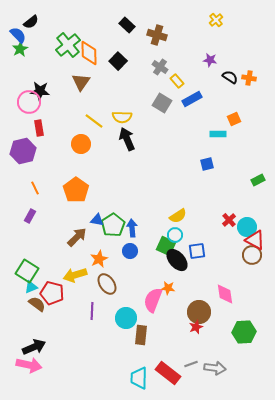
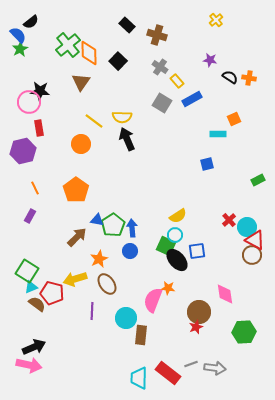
yellow arrow at (75, 275): moved 4 px down
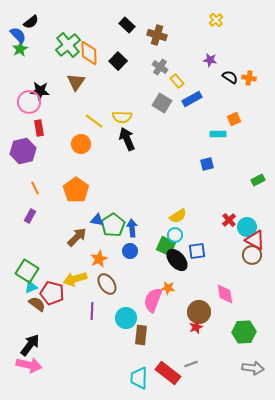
brown triangle at (81, 82): moved 5 px left
black arrow at (34, 347): moved 4 px left, 2 px up; rotated 30 degrees counterclockwise
gray arrow at (215, 368): moved 38 px right
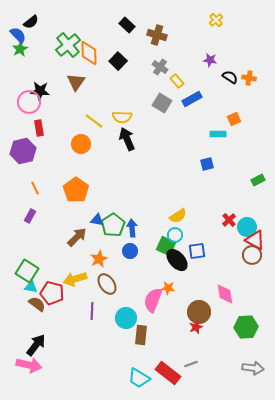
cyan triangle at (31, 287): rotated 32 degrees clockwise
green hexagon at (244, 332): moved 2 px right, 5 px up
black arrow at (30, 345): moved 6 px right
cyan trapezoid at (139, 378): rotated 60 degrees counterclockwise
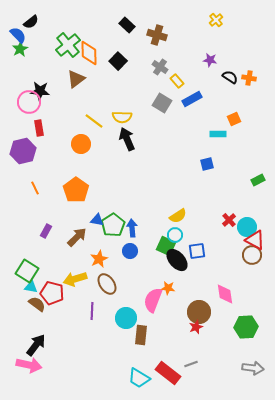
brown triangle at (76, 82): moved 3 px up; rotated 18 degrees clockwise
purple rectangle at (30, 216): moved 16 px right, 15 px down
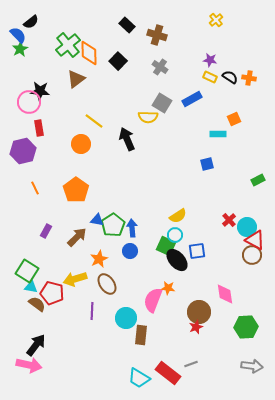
yellow rectangle at (177, 81): moved 33 px right, 4 px up; rotated 24 degrees counterclockwise
yellow semicircle at (122, 117): moved 26 px right
gray arrow at (253, 368): moved 1 px left, 2 px up
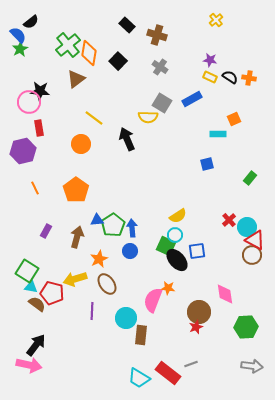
orange diamond at (89, 53): rotated 10 degrees clockwise
yellow line at (94, 121): moved 3 px up
green rectangle at (258, 180): moved 8 px left, 2 px up; rotated 24 degrees counterclockwise
blue triangle at (97, 220): rotated 16 degrees counterclockwise
brown arrow at (77, 237): rotated 30 degrees counterclockwise
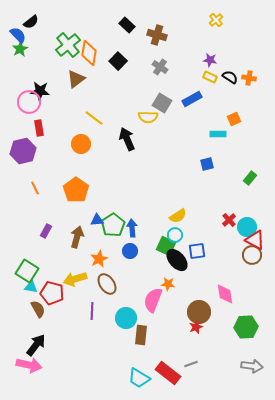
orange star at (168, 288): moved 4 px up
brown semicircle at (37, 304): moved 1 px right, 5 px down; rotated 24 degrees clockwise
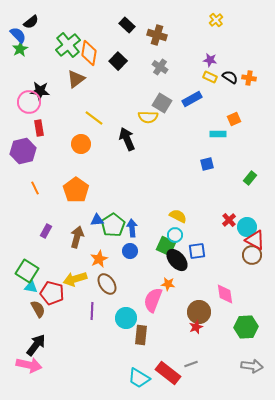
yellow semicircle at (178, 216): rotated 120 degrees counterclockwise
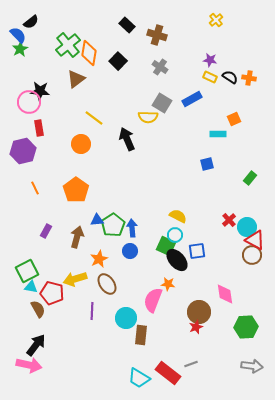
green square at (27, 271): rotated 30 degrees clockwise
